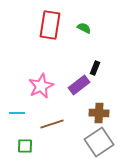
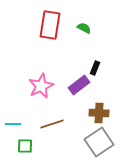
cyan line: moved 4 px left, 11 px down
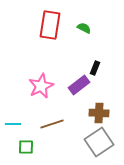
green square: moved 1 px right, 1 px down
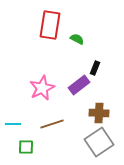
green semicircle: moved 7 px left, 11 px down
pink star: moved 1 px right, 2 px down
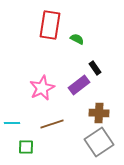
black rectangle: rotated 56 degrees counterclockwise
cyan line: moved 1 px left, 1 px up
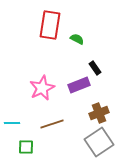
purple rectangle: rotated 15 degrees clockwise
brown cross: rotated 24 degrees counterclockwise
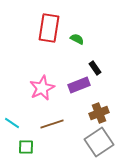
red rectangle: moved 1 px left, 3 px down
cyan line: rotated 35 degrees clockwise
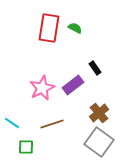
green semicircle: moved 2 px left, 11 px up
purple rectangle: moved 6 px left; rotated 15 degrees counterclockwise
brown cross: rotated 18 degrees counterclockwise
gray square: rotated 20 degrees counterclockwise
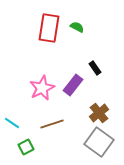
green semicircle: moved 2 px right, 1 px up
purple rectangle: rotated 15 degrees counterclockwise
green square: rotated 28 degrees counterclockwise
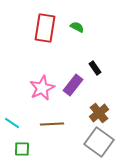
red rectangle: moved 4 px left
brown line: rotated 15 degrees clockwise
green square: moved 4 px left, 2 px down; rotated 28 degrees clockwise
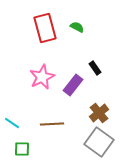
red rectangle: rotated 24 degrees counterclockwise
pink star: moved 11 px up
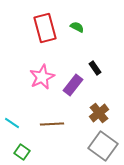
gray square: moved 4 px right, 4 px down
green square: moved 3 px down; rotated 35 degrees clockwise
